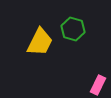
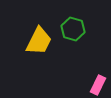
yellow trapezoid: moved 1 px left, 1 px up
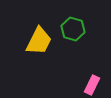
pink rectangle: moved 6 px left
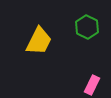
green hexagon: moved 14 px right, 2 px up; rotated 10 degrees clockwise
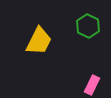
green hexagon: moved 1 px right, 1 px up
